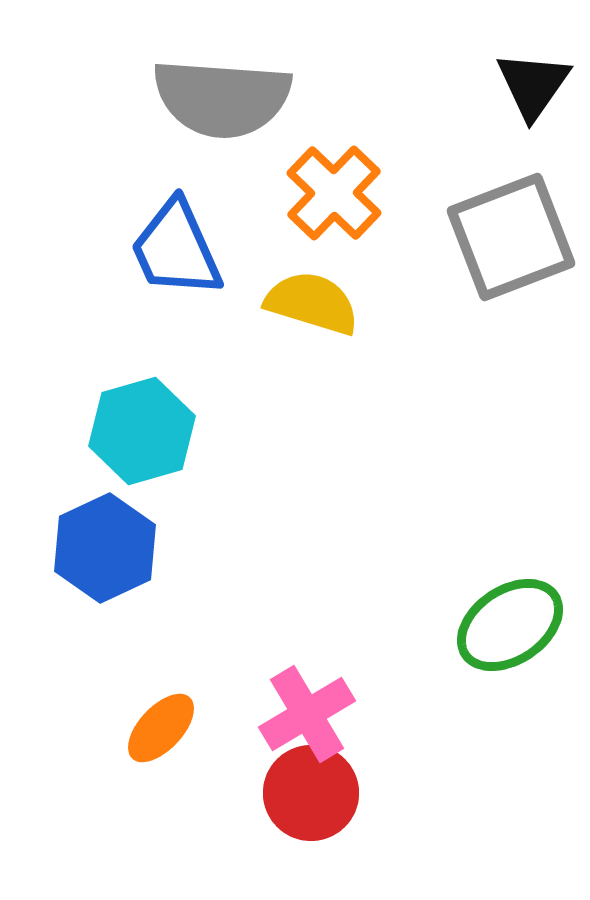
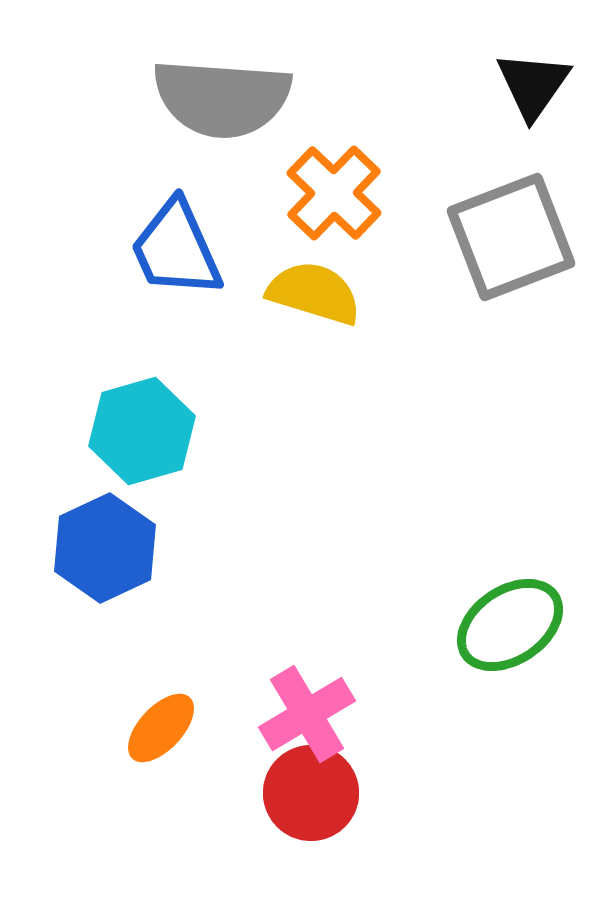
yellow semicircle: moved 2 px right, 10 px up
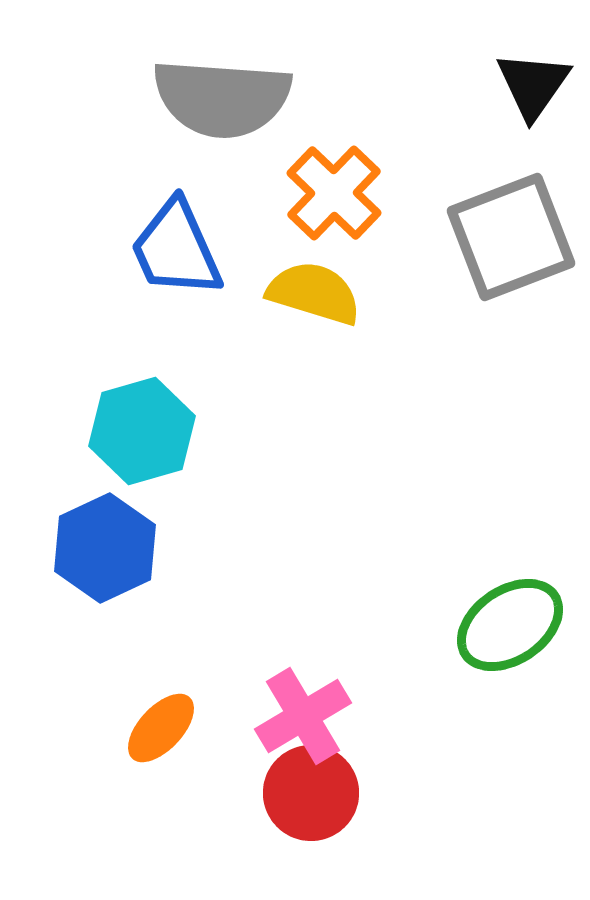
pink cross: moved 4 px left, 2 px down
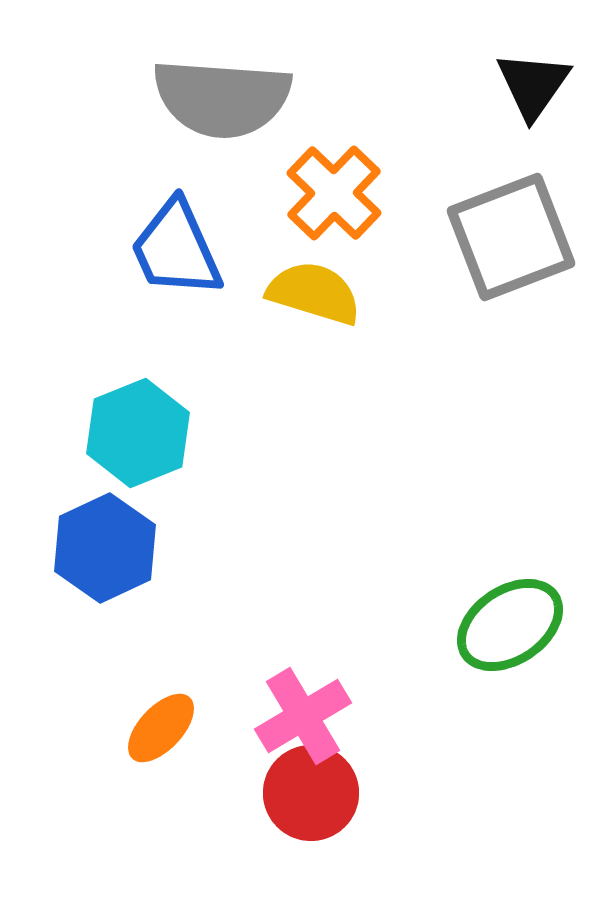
cyan hexagon: moved 4 px left, 2 px down; rotated 6 degrees counterclockwise
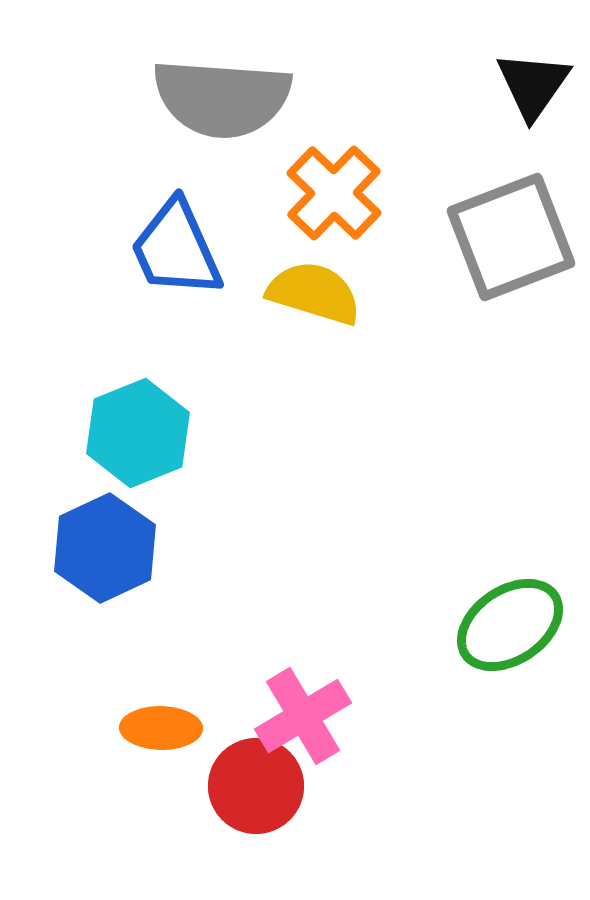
orange ellipse: rotated 48 degrees clockwise
red circle: moved 55 px left, 7 px up
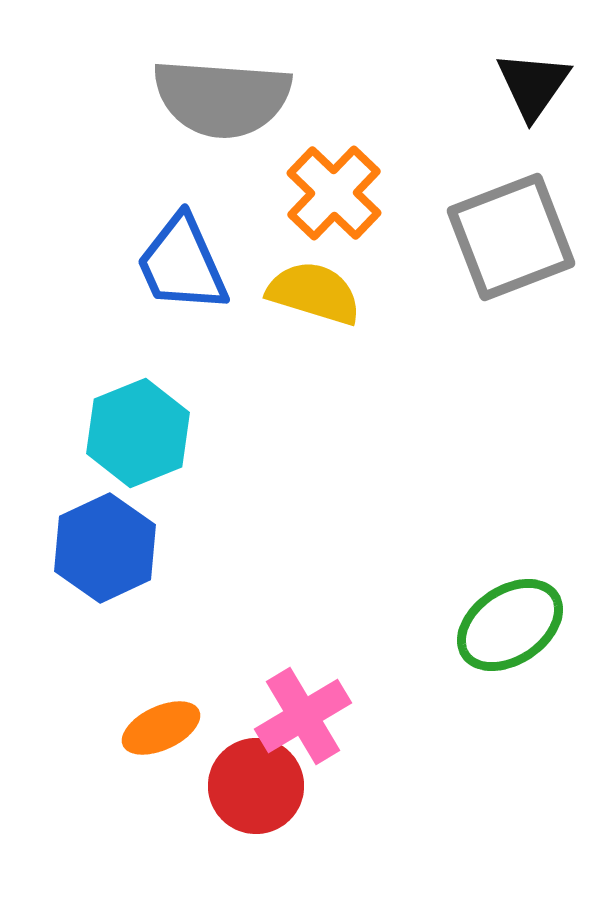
blue trapezoid: moved 6 px right, 15 px down
orange ellipse: rotated 26 degrees counterclockwise
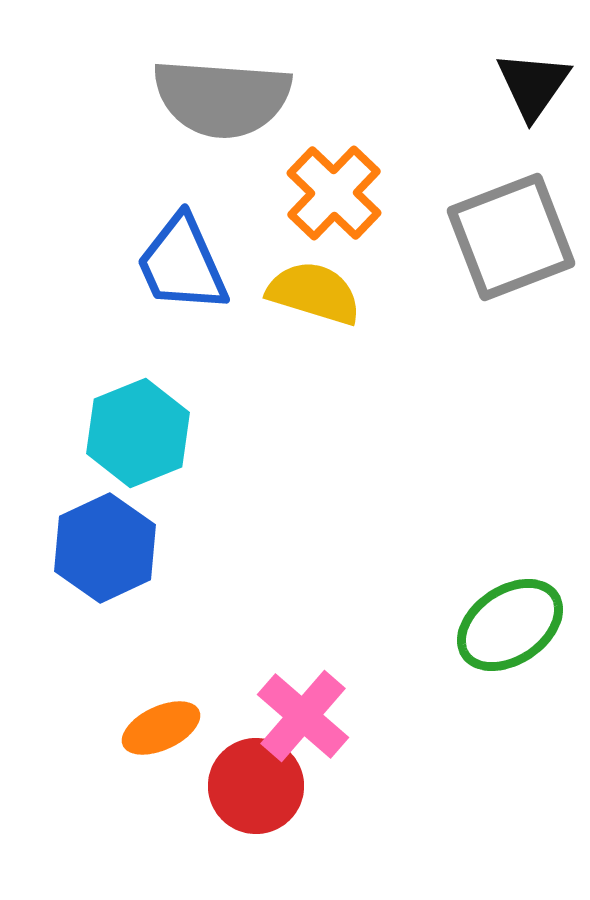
pink cross: rotated 18 degrees counterclockwise
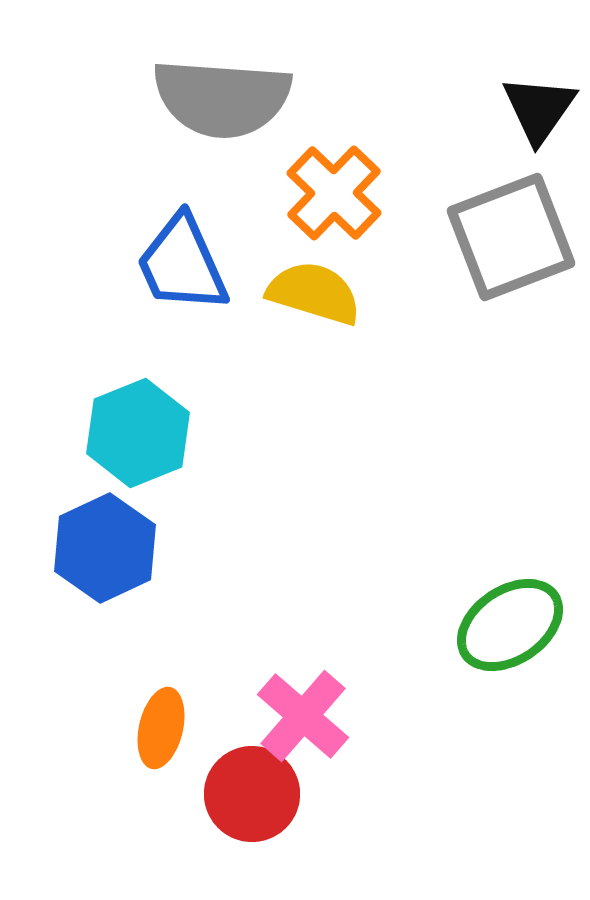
black triangle: moved 6 px right, 24 px down
orange ellipse: rotated 52 degrees counterclockwise
red circle: moved 4 px left, 8 px down
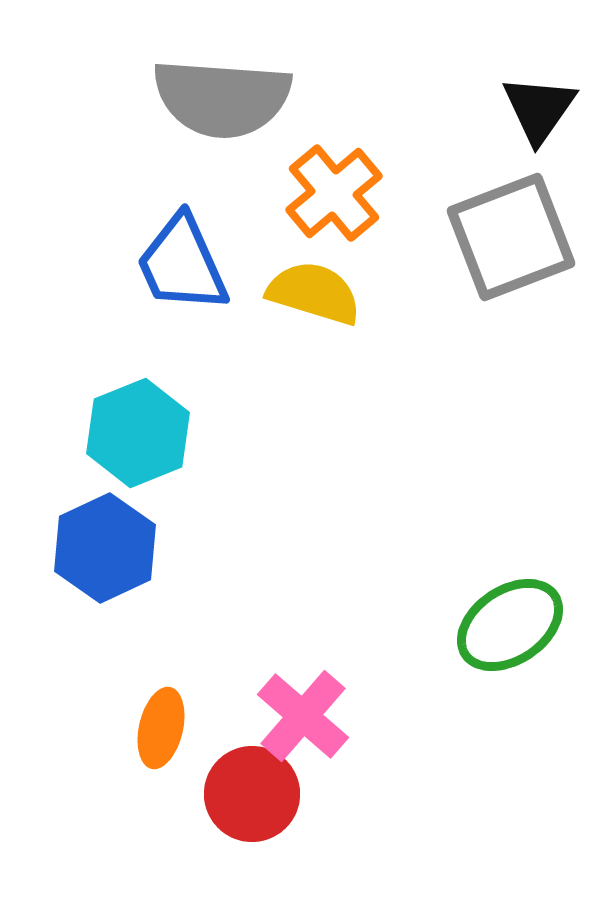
orange cross: rotated 6 degrees clockwise
